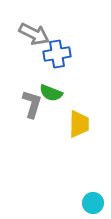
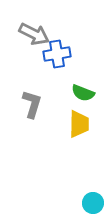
green semicircle: moved 32 px right
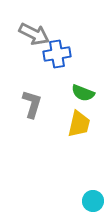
yellow trapezoid: rotated 12 degrees clockwise
cyan circle: moved 2 px up
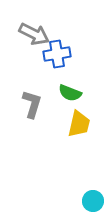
green semicircle: moved 13 px left
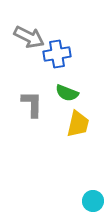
gray arrow: moved 5 px left, 3 px down
green semicircle: moved 3 px left
gray L-shape: rotated 16 degrees counterclockwise
yellow trapezoid: moved 1 px left
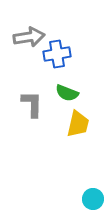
gray arrow: rotated 36 degrees counterclockwise
cyan circle: moved 2 px up
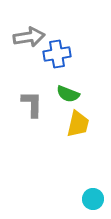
green semicircle: moved 1 px right, 1 px down
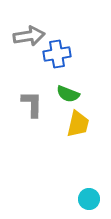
gray arrow: moved 1 px up
cyan circle: moved 4 px left
